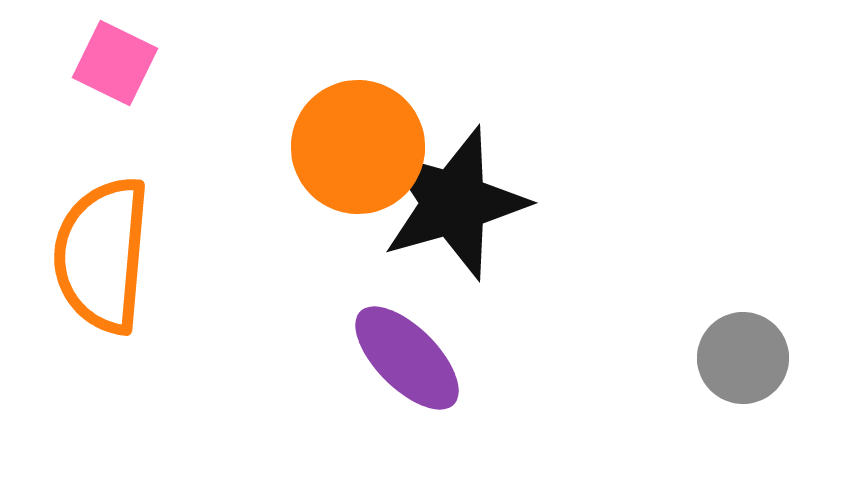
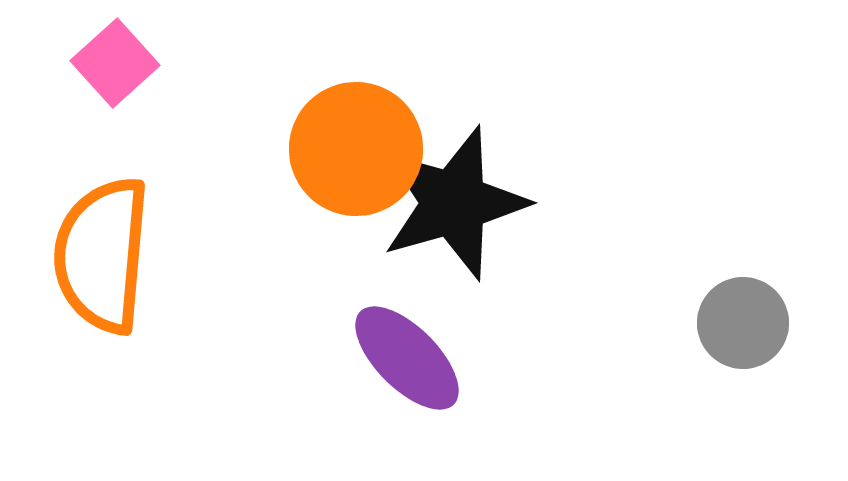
pink square: rotated 22 degrees clockwise
orange circle: moved 2 px left, 2 px down
gray circle: moved 35 px up
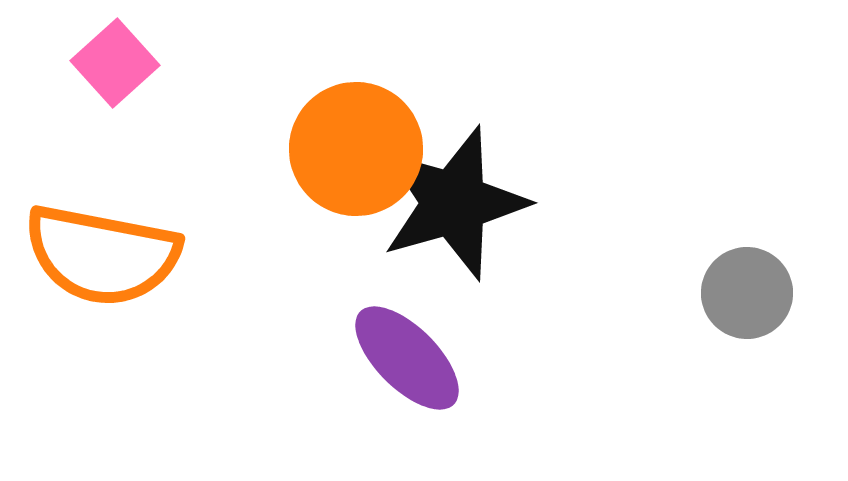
orange semicircle: rotated 84 degrees counterclockwise
gray circle: moved 4 px right, 30 px up
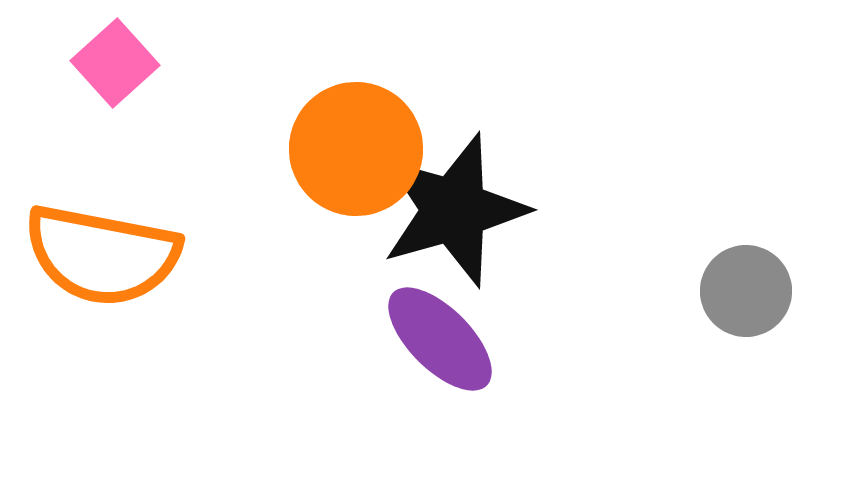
black star: moved 7 px down
gray circle: moved 1 px left, 2 px up
purple ellipse: moved 33 px right, 19 px up
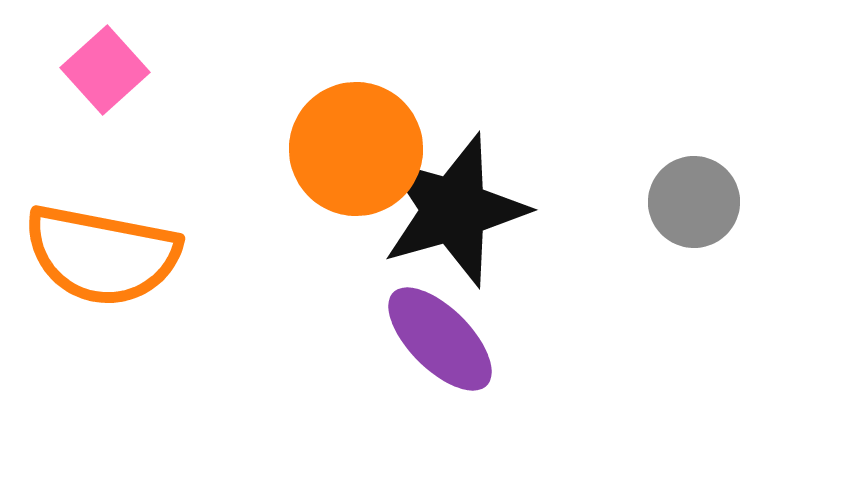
pink square: moved 10 px left, 7 px down
gray circle: moved 52 px left, 89 px up
